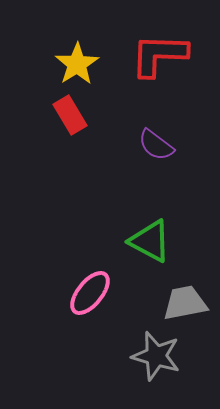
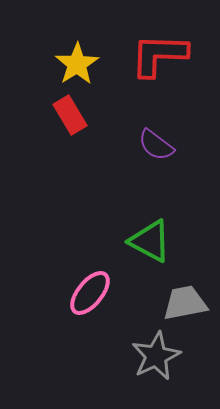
gray star: rotated 30 degrees clockwise
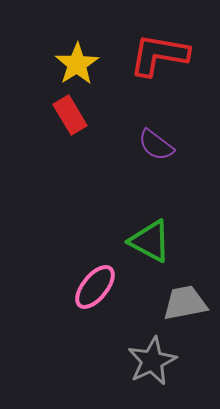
red L-shape: rotated 8 degrees clockwise
pink ellipse: moved 5 px right, 6 px up
gray star: moved 4 px left, 5 px down
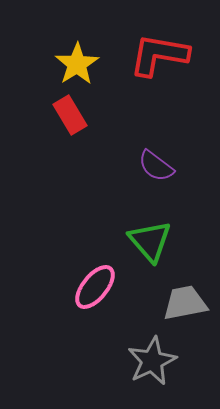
purple semicircle: moved 21 px down
green triangle: rotated 21 degrees clockwise
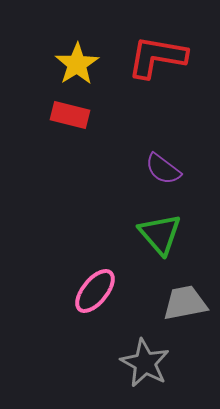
red L-shape: moved 2 px left, 2 px down
red rectangle: rotated 45 degrees counterclockwise
purple semicircle: moved 7 px right, 3 px down
green triangle: moved 10 px right, 7 px up
pink ellipse: moved 4 px down
gray star: moved 7 px left, 2 px down; rotated 18 degrees counterclockwise
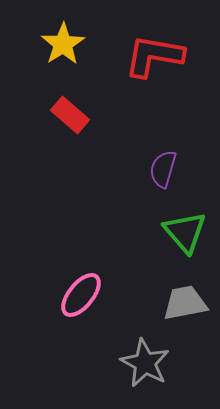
red L-shape: moved 3 px left, 1 px up
yellow star: moved 14 px left, 20 px up
red rectangle: rotated 27 degrees clockwise
purple semicircle: rotated 69 degrees clockwise
green triangle: moved 25 px right, 2 px up
pink ellipse: moved 14 px left, 4 px down
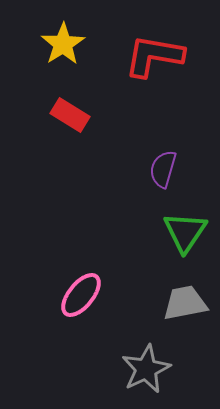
red rectangle: rotated 9 degrees counterclockwise
green triangle: rotated 15 degrees clockwise
gray star: moved 1 px right, 6 px down; rotated 18 degrees clockwise
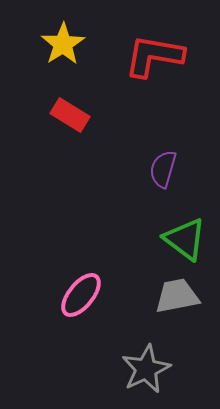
green triangle: moved 7 px down; rotated 27 degrees counterclockwise
gray trapezoid: moved 8 px left, 7 px up
